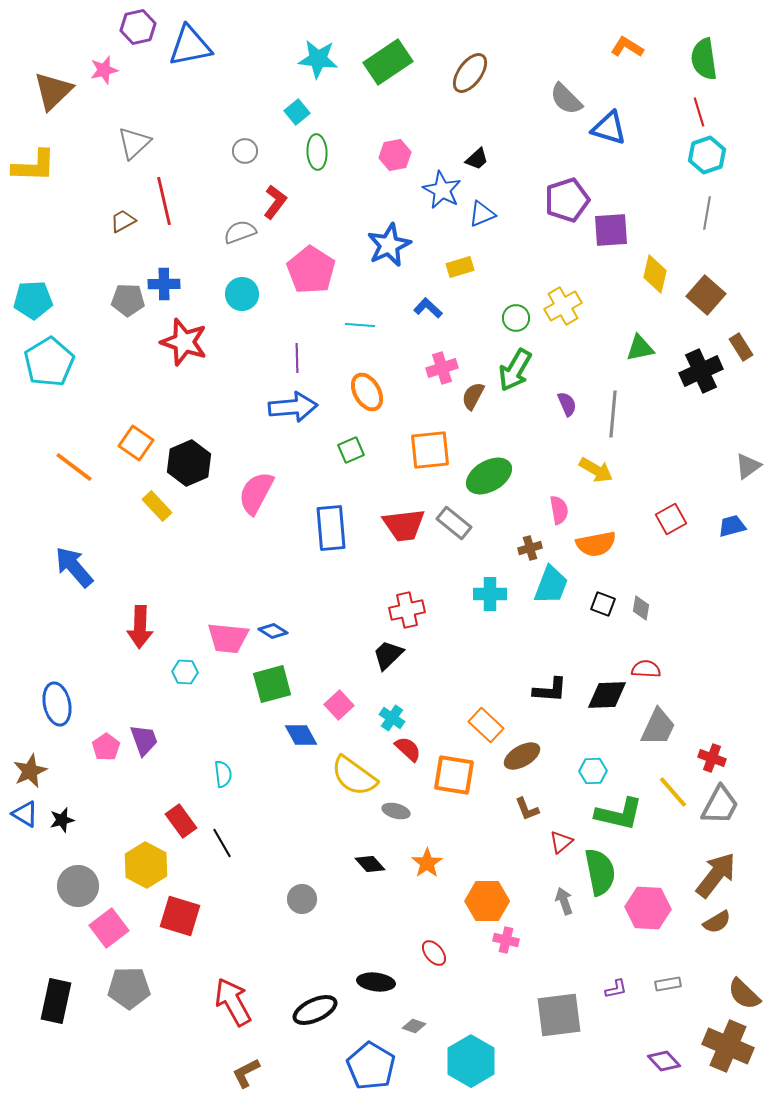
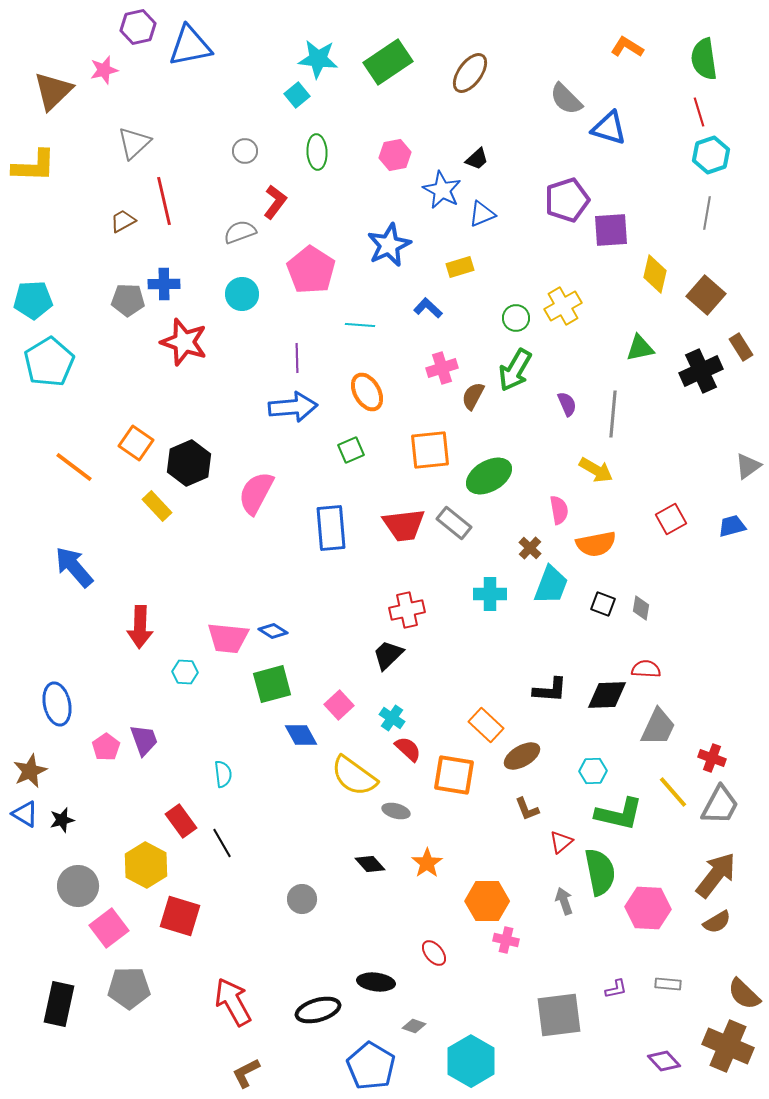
cyan square at (297, 112): moved 17 px up
cyan hexagon at (707, 155): moved 4 px right
brown cross at (530, 548): rotated 30 degrees counterclockwise
gray rectangle at (668, 984): rotated 15 degrees clockwise
black rectangle at (56, 1001): moved 3 px right, 3 px down
black ellipse at (315, 1010): moved 3 px right; rotated 9 degrees clockwise
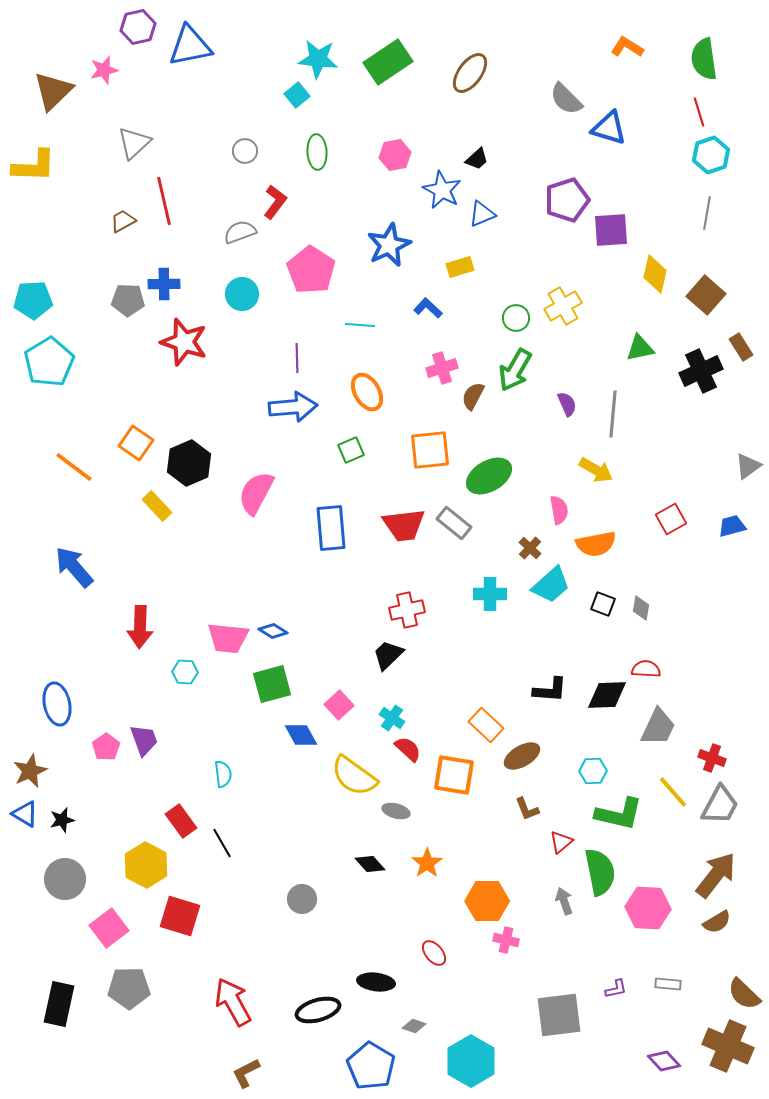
cyan trapezoid at (551, 585): rotated 27 degrees clockwise
gray circle at (78, 886): moved 13 px left, 7 px up
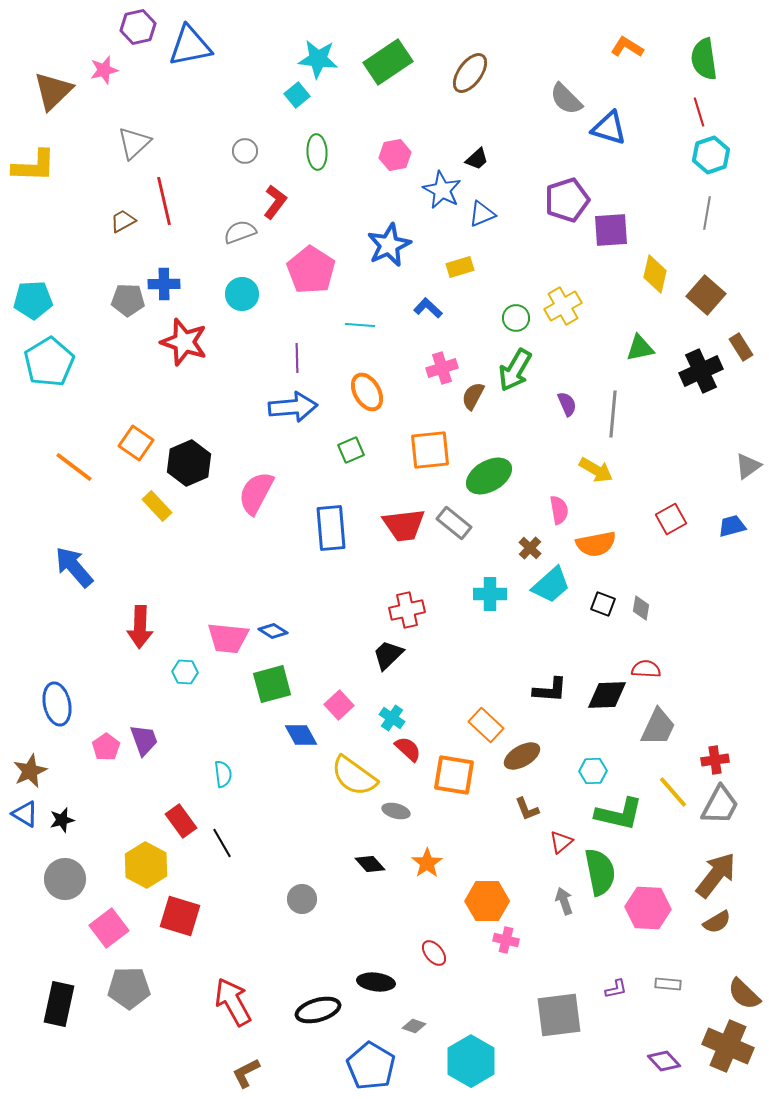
red cross at (712, 758): moved 3 px right, 2 px down; rotated 28 degrees counterclockwise
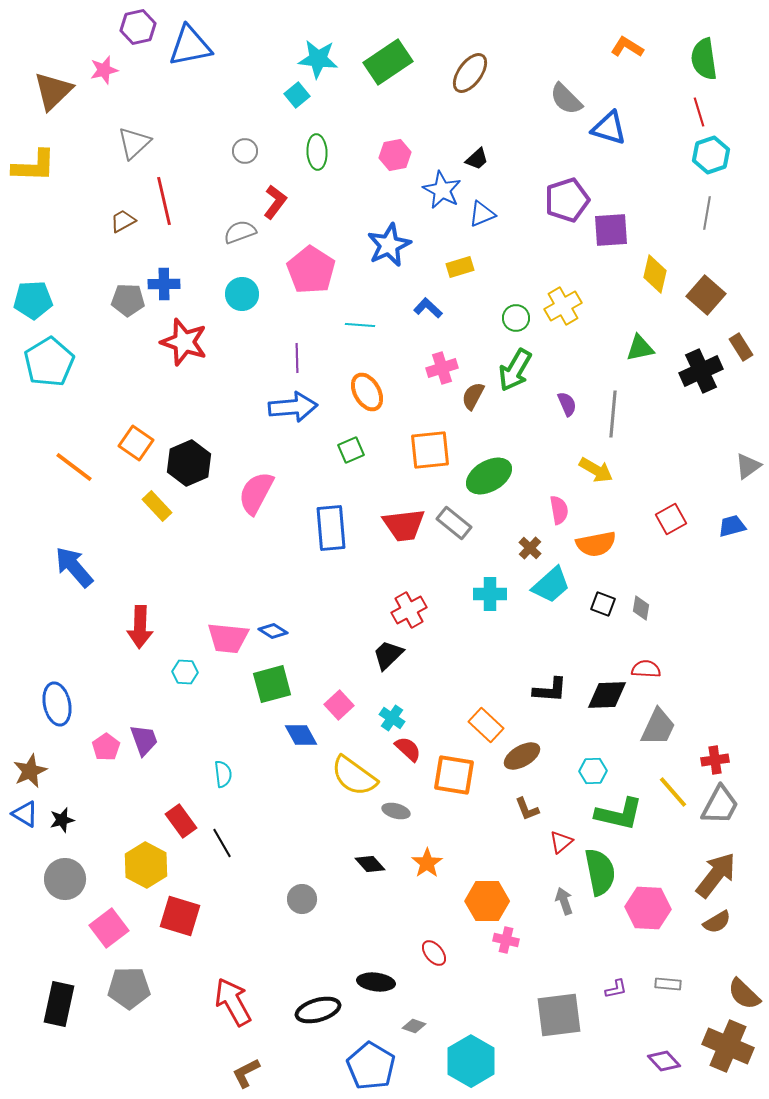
red cross at (407, 610): moved 2 px right; rotated 16 degrees counterclockwise
